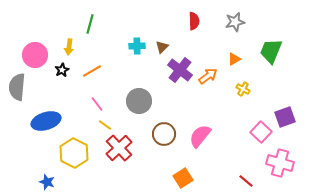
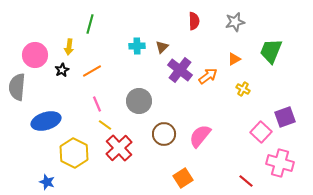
pink line: rotated 14 degrees clockwise
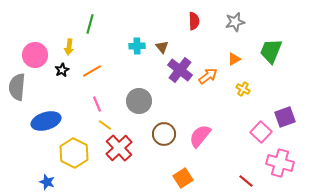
brown triangle: rotated 24 degrees counterclockwise
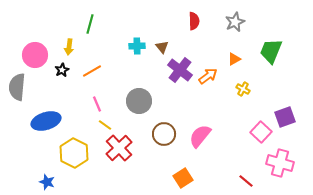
gray star: rotated 12 degrees counterclockwise
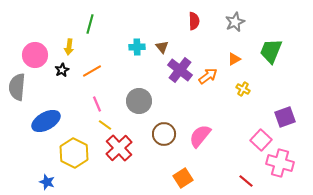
cyan cross: moved 1 px down
blue ellipse: rotated 12 degrees counterclockwise
pink square: moved 8 px down
